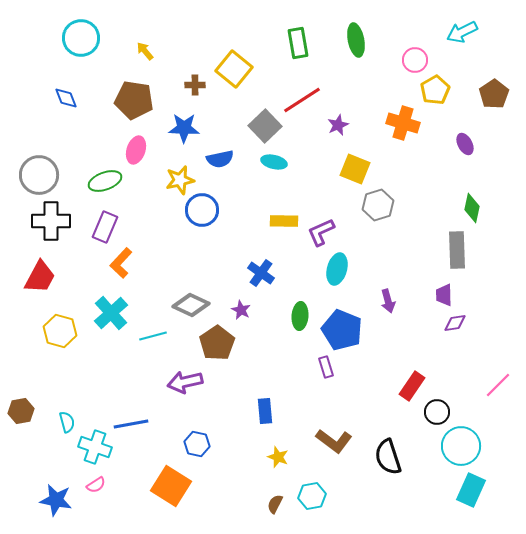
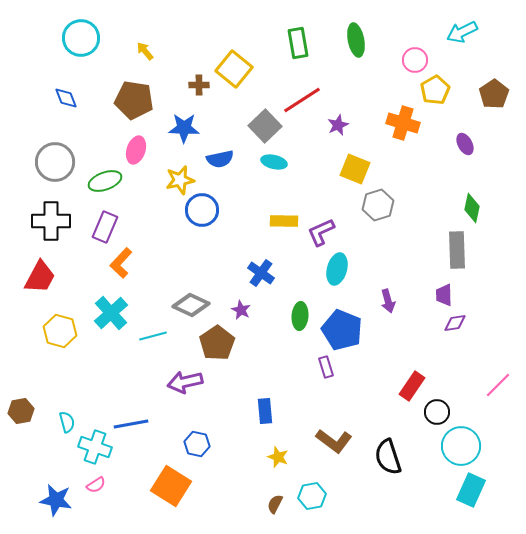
brown cross at (195, 85): moved 4 px right
gray circle at (39, 175): moved 16 px right, 13 px up
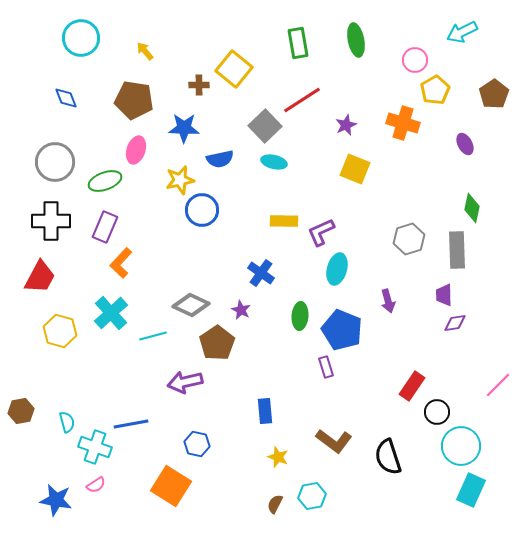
purple star at (338, 125): moved 8 px right
gray hexagon at (378, 205): moved 31 px right, 34 px down
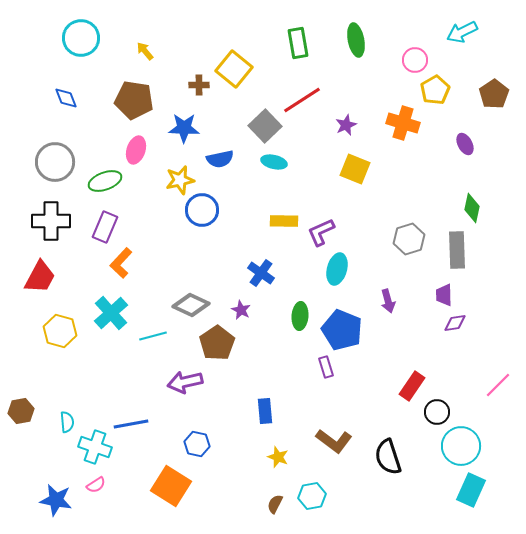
cyan semicircle at (67, 422): rotated 10 degrees clockwise
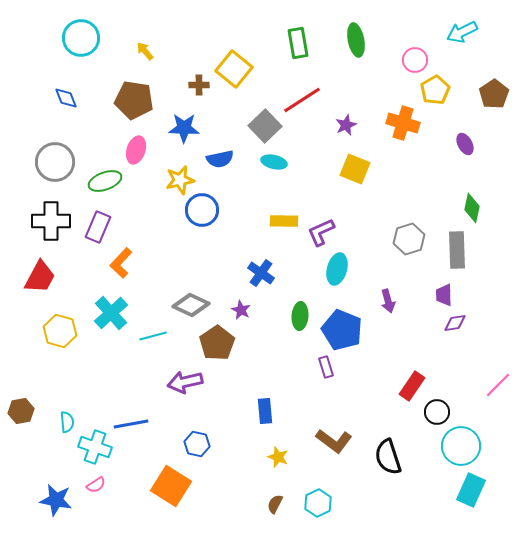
purple rectangle at (105, 227): moved 7 px left
cyan hexagon at (312, 496): moved 6 px right, 7 px down; rotated 16 degrees counterclockwise
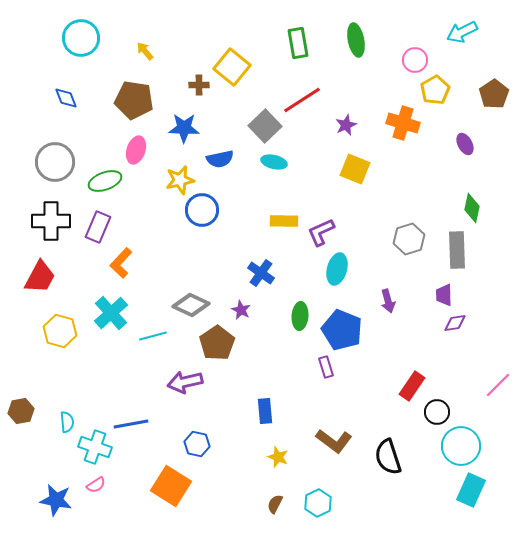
yellow square at (234, 69): moved 2 px left, 2 px up
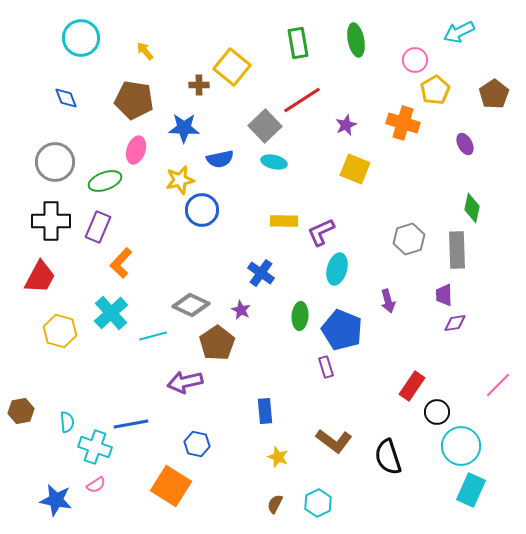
cyan arrow at (462, 32): moved 3 px left
